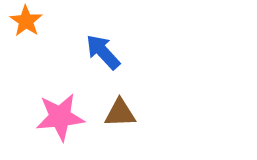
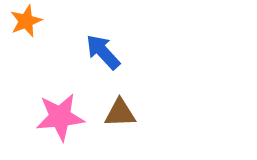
orange star: rotated 16 degrees clockwise
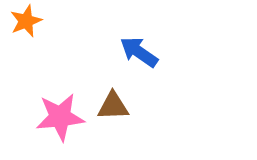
blue arrow: moved 36 px right; rotated 12 degrees counterclockwise
brown triangle: moved 7 px left, 7 px up
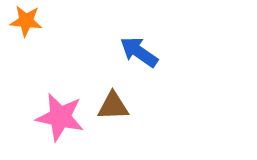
orange star: rotated 28 degrees clockwise
pink star: rotated 18 degrees clockwise
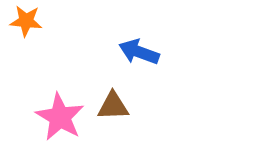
blue arrow: rotated 15 degrees counterclockwise
pink star: rotated 18 degrees clockwise
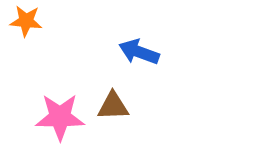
pink star: rotated 30 degrees counterclockwise
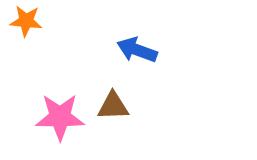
blue arrow: moved 2 px left, 2 px up
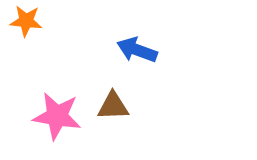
pink star: moved 3 px left, 1 px up; rotated 9 degrees clockwise
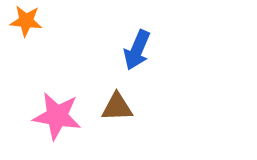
blue arrow: rotated 87 degrees counterclockwise
brown triangle: moved 4 px right, 1 px down
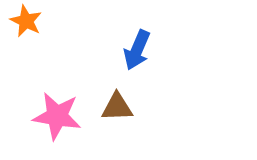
orange star: rotated 20 degrees clockwise
